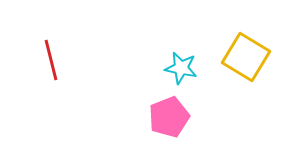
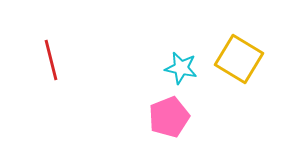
yellow square: moved 7 px left, 2 px down
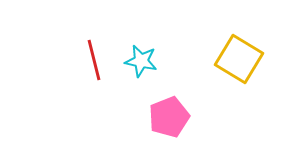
red line: moved 43 px right
cyan star: moved 40 px left, 7 px up
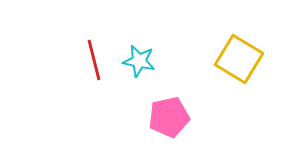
cyan star: moved 2 px left
pink pentagon: rotated 9 degrees clockwise
